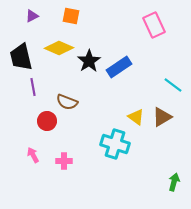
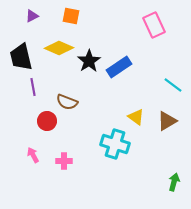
brown triangle: moved 5 px right, 4 px down
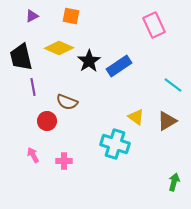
blue rectangle: moved 1 px up
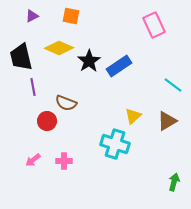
brown semicircle: moved 1 px left, 1 px down
yellow triangle: moved 3 px left, 1 px up; rotated 42 degrees clockwise
pink arrow: moved 5 px down; rotated 98 degrees counterclockwise
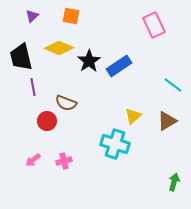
purple triangle: rotated 16 degrees counterclockwise
pink cross: rotated 14 degrees counterclockwise
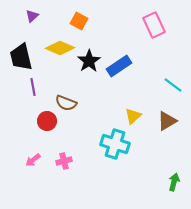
orange square: moved 8 px right, 5 px down; rotated 18 degrees clockwise
yellow diamond: moved 1 px right
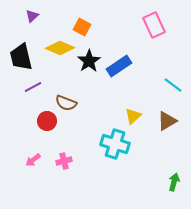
orange square: moved 3 px right, 6 px down
purple line: rotated 72 degrees clockwise
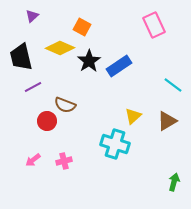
brown semicircle: moved 1 px left, 2 px down
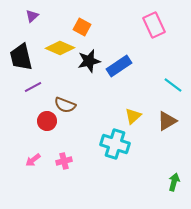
black star: rotated 20 degrees clockwise
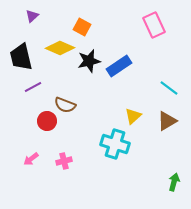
cyan line: moved 4 px left, 3 px down
pink arrow: moved 2 px left, 1 px up
